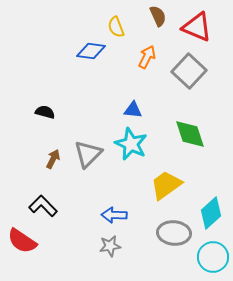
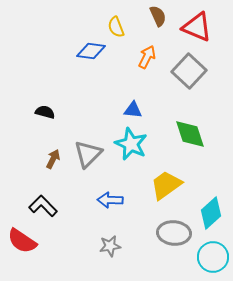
blue arrow: moved 4 px left, 15 px up
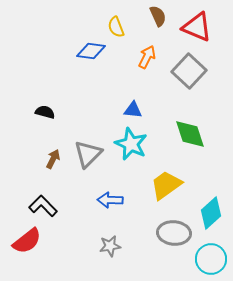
red semicircle: moved 5 px right; rotated 72 degrees counterclockwise
cyan circle: moved 2 px left, 2 px down
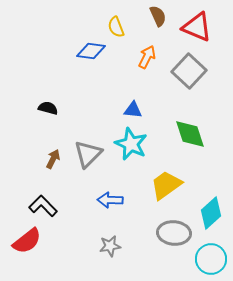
black semicircle: moved 3 px right, 4 px up
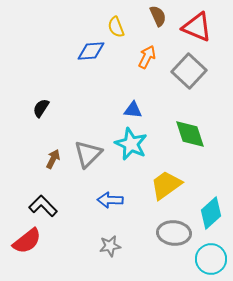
blue diamond: rotated 12 degrees counterclockwise
black semicircle: moved 7 px left; rotated 72 degrees counterclockwise
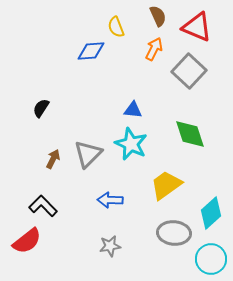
orange arrow: moved 7 px right, 8 px up
